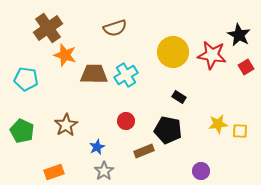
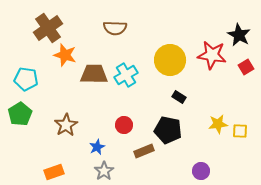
brown semicircle: rotated 20 degrees clockwise
yellow circle: moved 3 px left, 8 px down
red circle: moved 2 px left, 4 px down
green pentagon: moved 2 px left, 17 px up; rotated 15 degrees clockwise
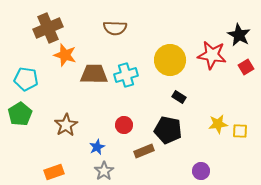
brown cross: rotated 12 degrees clockwise
cyan cross: rotated 15 degrees clockwise
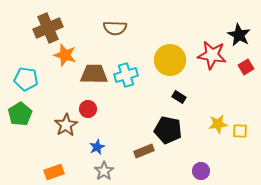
red circle: moved 36 px left, 16 px up
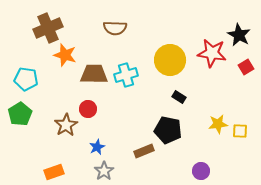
red star: moved 2 px up
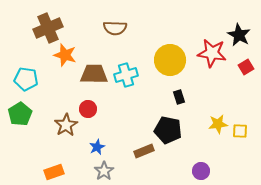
black rectangle: rotated 40 degrees clockwise
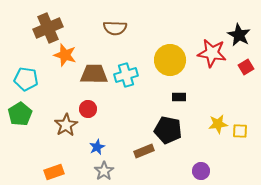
black rectangle: rotated 72 degrees counterclockwise
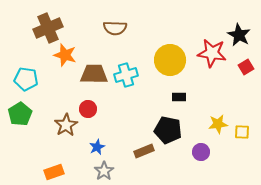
yellow square: moved 2 px right, 1 px down
purple circle: moved 19 px up
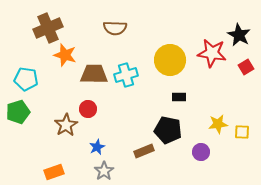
green pentagon: moved 2 px left, 2 px up; rotated 15 degrees clockwise
